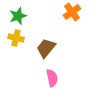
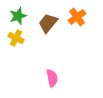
orange cross: moved 5 px right, 5 px down
yellow cross: rotated 14 degrees clockwise
brown trapezoid: moved 2 px right, 25 px up
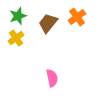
yellow cross: rotated 28 degrees clockwise
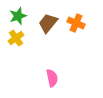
orange cross: moved 1 px left, 6 px down; rotated 30 degrees counterclockwise
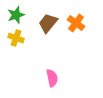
green star: moved 2 px left, 1 px up
orange cross: rotated 12 degrees clockwise
yellow cross: rotated 35 degrees counterclockwise
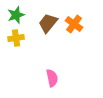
orange cross: moved 2 px left, 1 px down
yellow cross: rotated 28 degrees counterclockwise
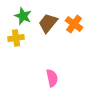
green star: moved 7 px right, 1 px down; rotated 30 degrees counterclockwise
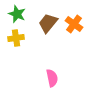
green star: moved 6 px left, 2 px up
